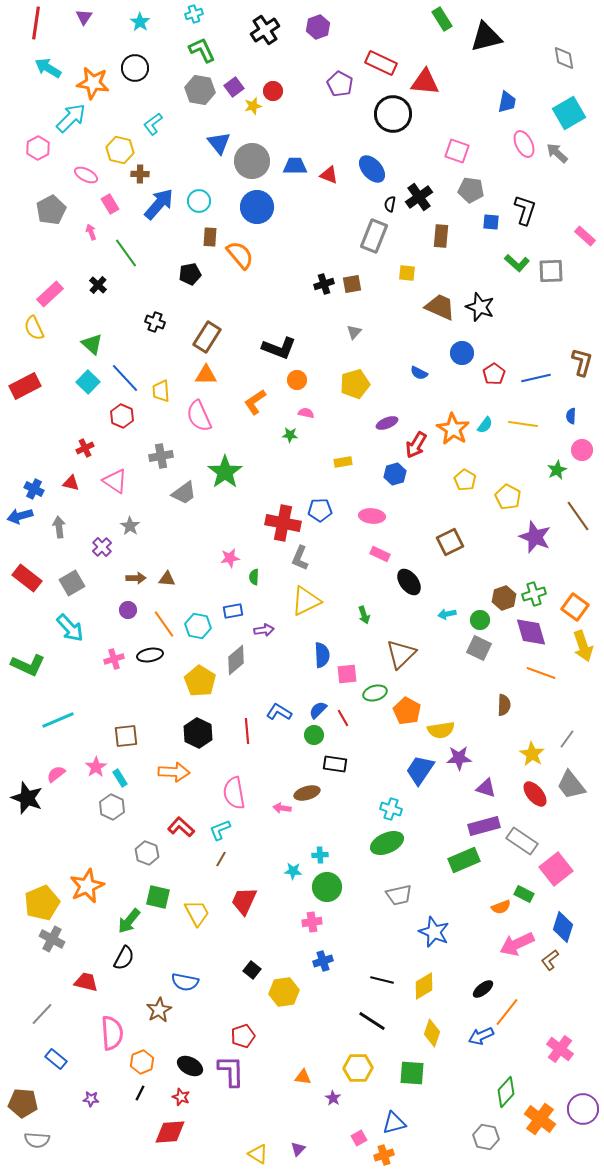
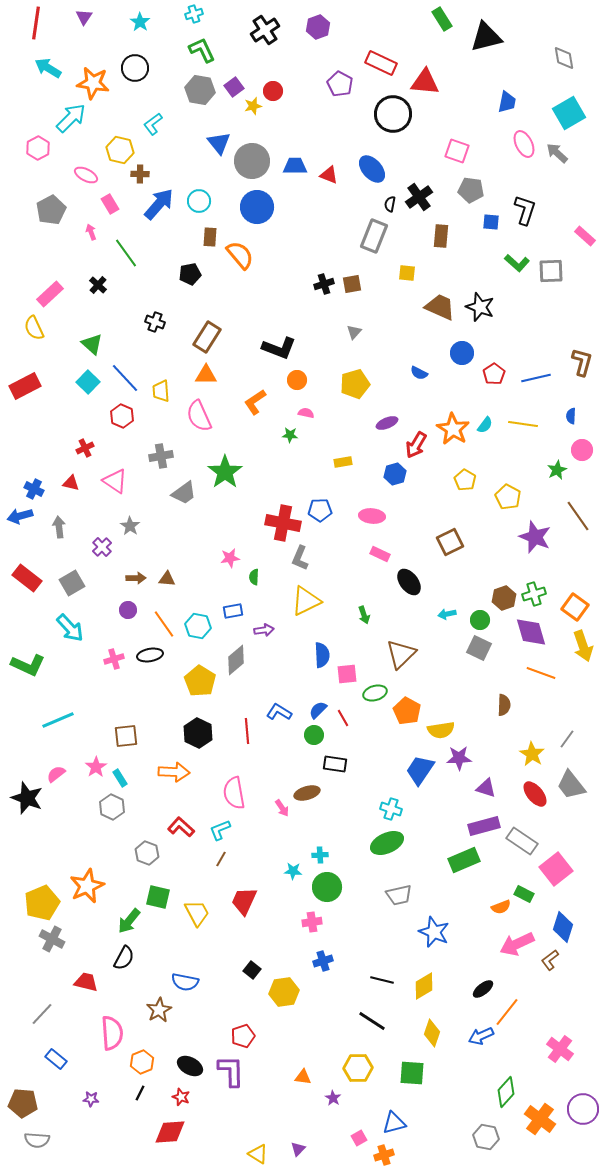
pink arrow at (282, 808): rotated 132 degrees counterclockwise
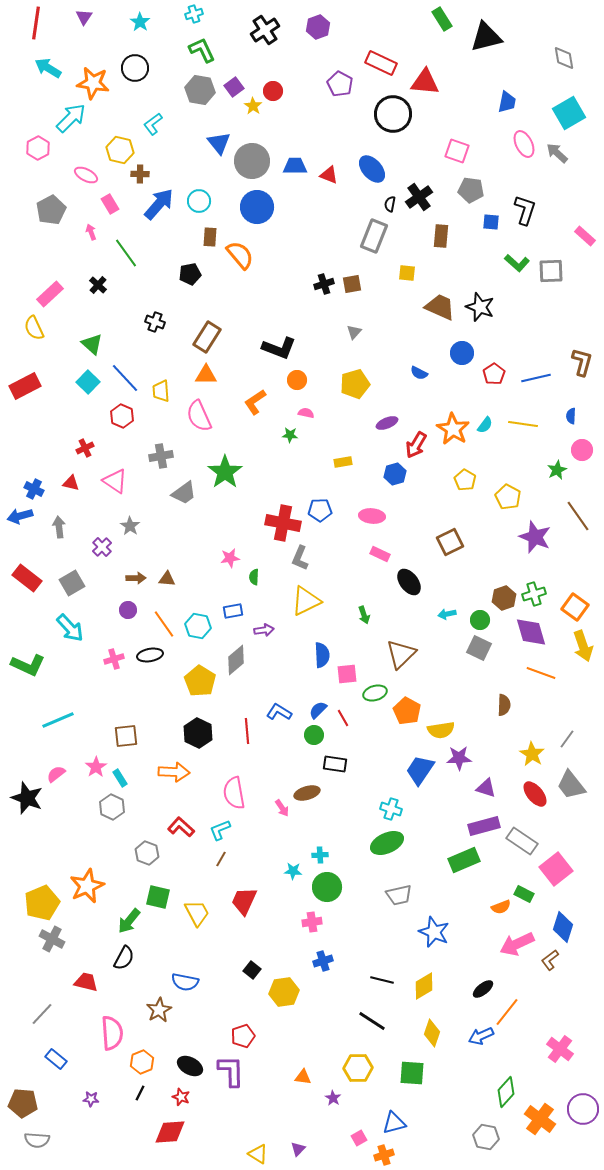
yellow star at (253, 106): rotated 24 degrees counterclockwise
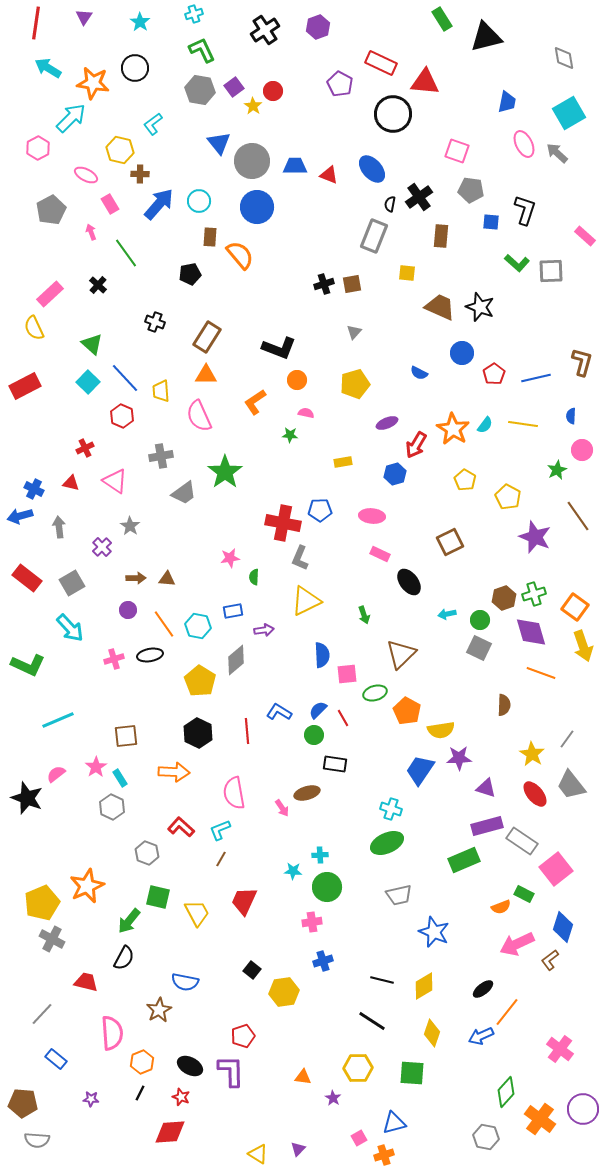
purple rectangle at (484, 826): moved 3 px right
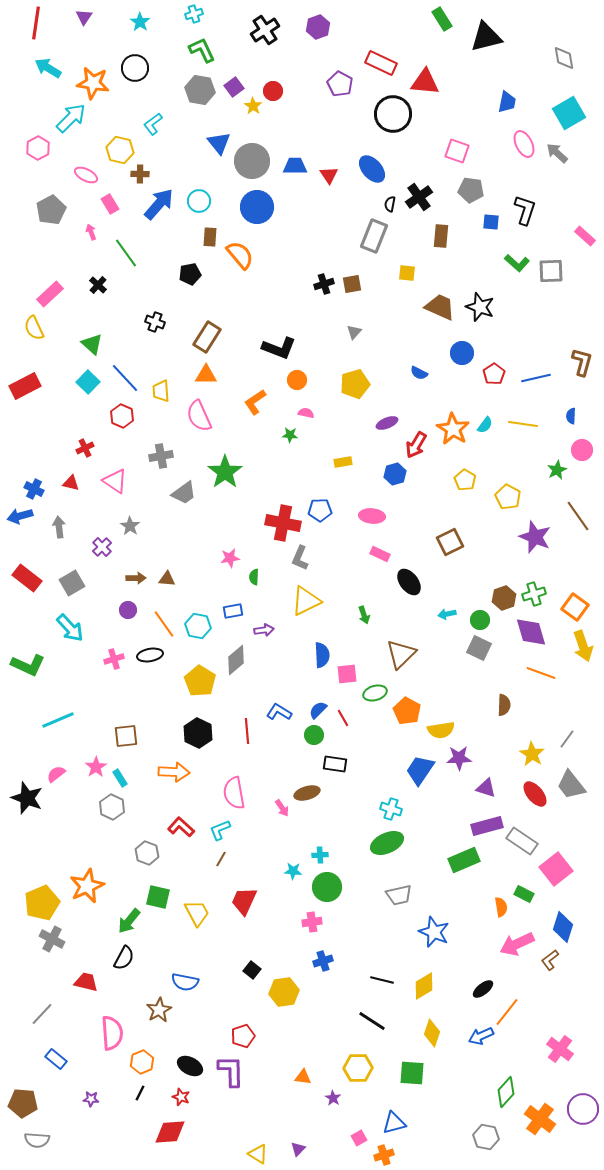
red triangle at (329, 175): rotated 36 degrees clockwise
orange semicircle at (501, 907): rotated 78 degrees counterclockwise
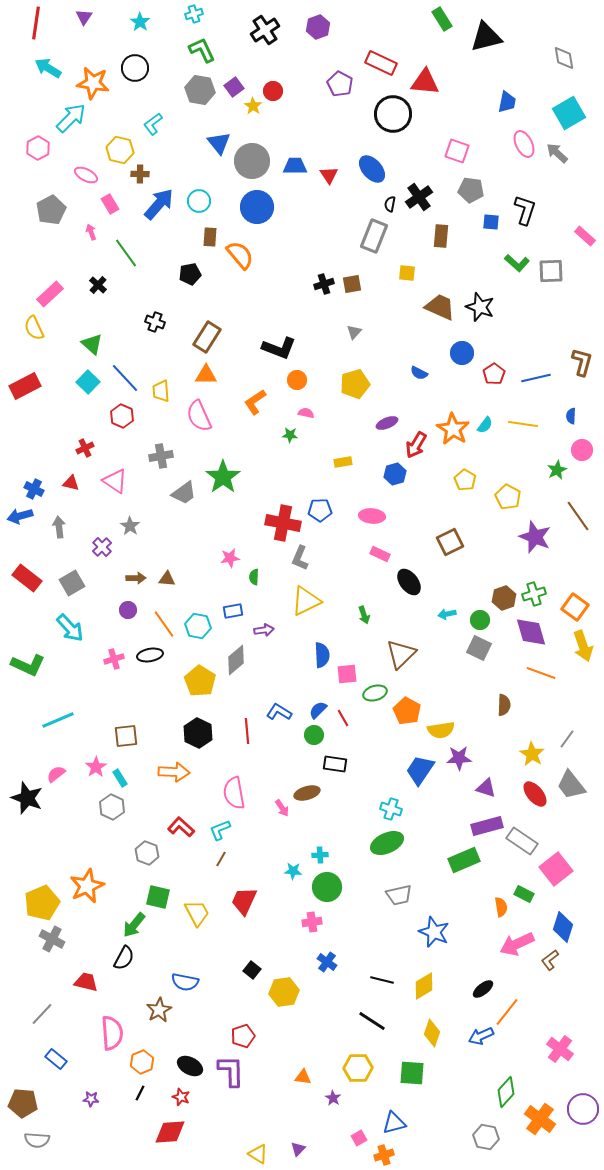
green star at (225, 472): moved 2 px left, 5 px down
green arrow at (129, 921): moved 5 px right, 4 px down
blue cross at (323, 961): moved 4 px right, 1 px down; rotated 36 degrees counterclockwise
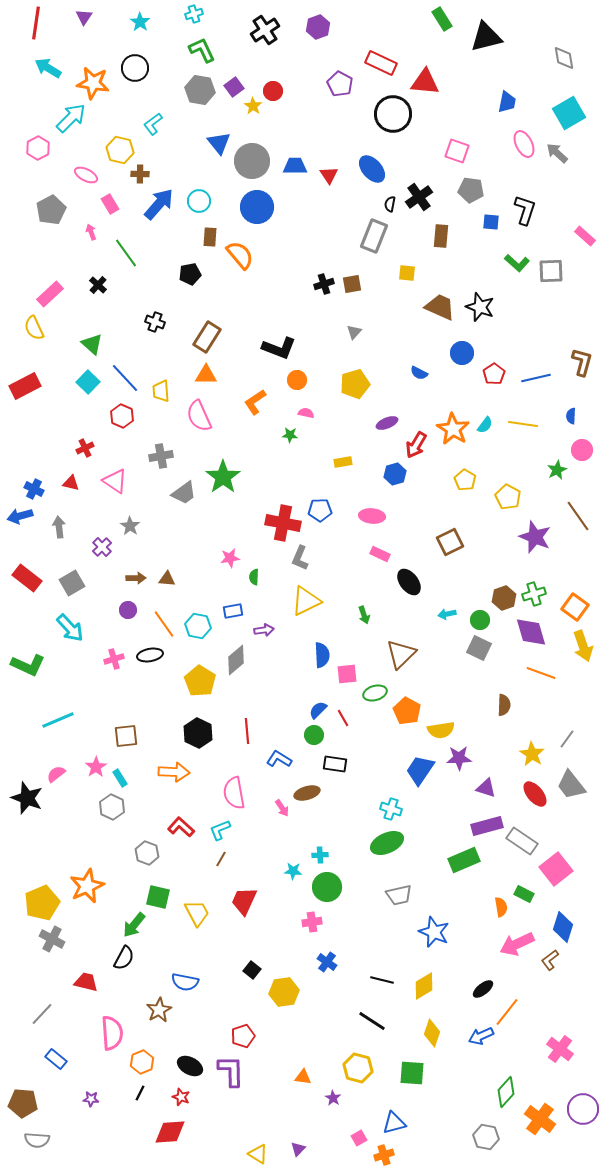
blue L-shape at (279, 712): moved 47 px down
yellow hexagon at (358, 1068): rotated 16 degrees clockwise
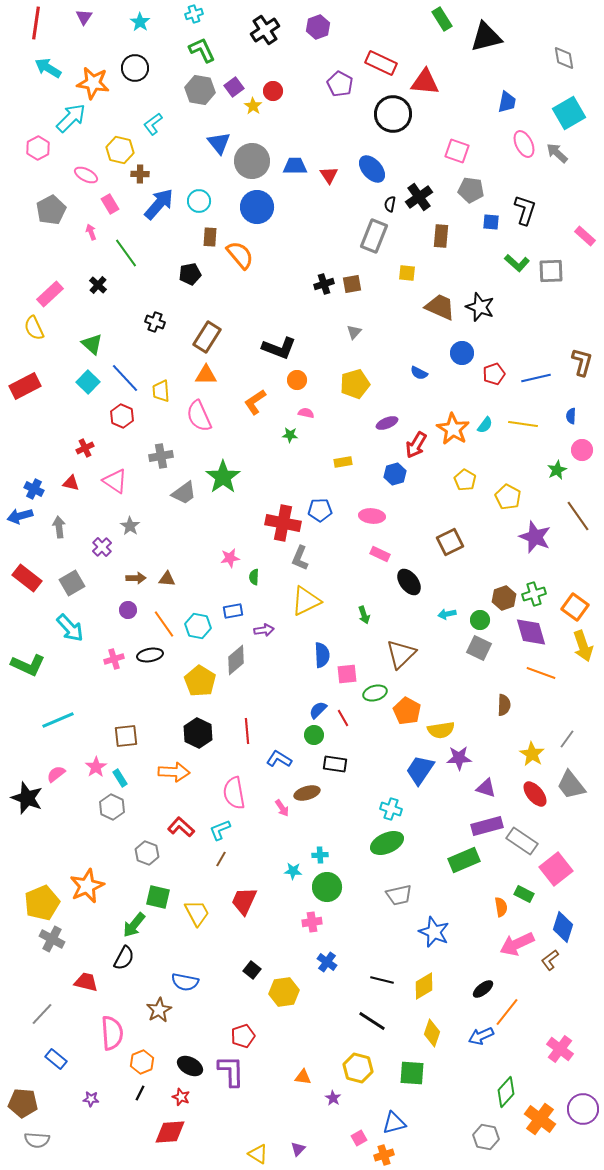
red pentagon at (494, 374): rotated 15 degrees clockwise
